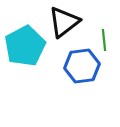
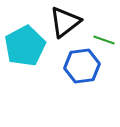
black triangle: moved 1 px right
green line: rotated 65 degrees counterclockwise
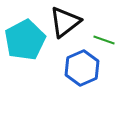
cyan pentagon: moved 6 px up
blue hexagon: moved 2 px down; rotated 16 degrees counterclockwise
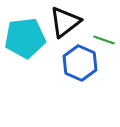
cyan pentagon: moved 2 px up; rotated 21 degrees clockwise
blue hexagon: moved 2 px left, 5 px up; rotated 12 degrees counterclockwise
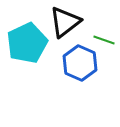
cyan pentagon: moved 2 px right, 5 px down; rotated 18 degrees counterclockwise
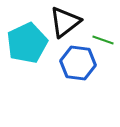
green line: moved 1 px left
blue hexagon: moved 2 px left; rotated 16 degrees counterclockwise
